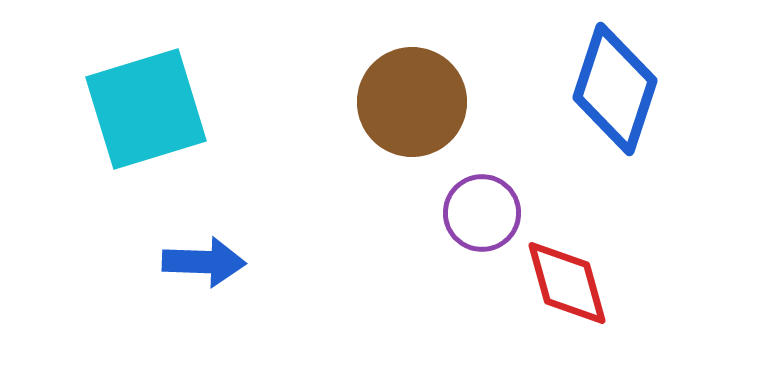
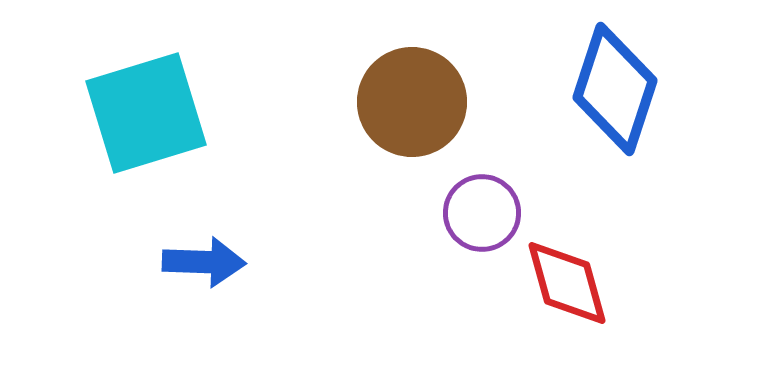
cyan square: moved 4 px down
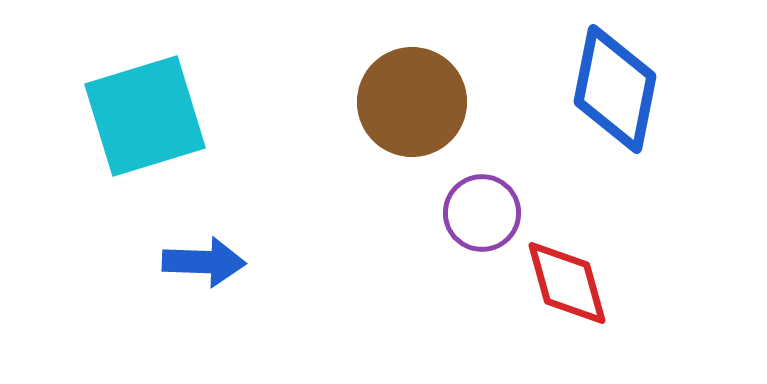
blue diamond: rotated 7 degrees counterclockwise
cyan square: moved 1 px left, 3 px down
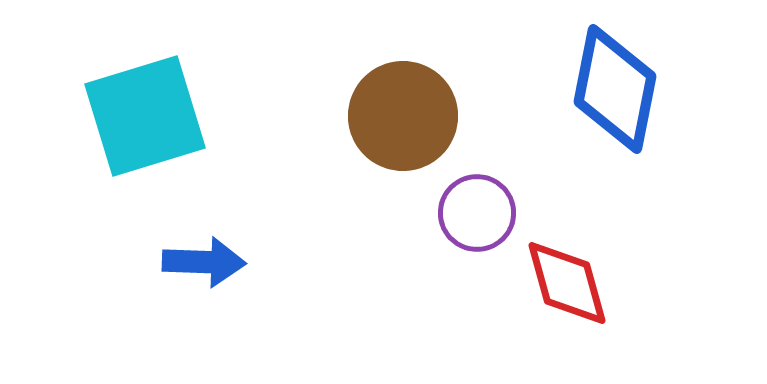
brown circle: moved 9 px left, 14 px down
purple circle: moved 5 px left
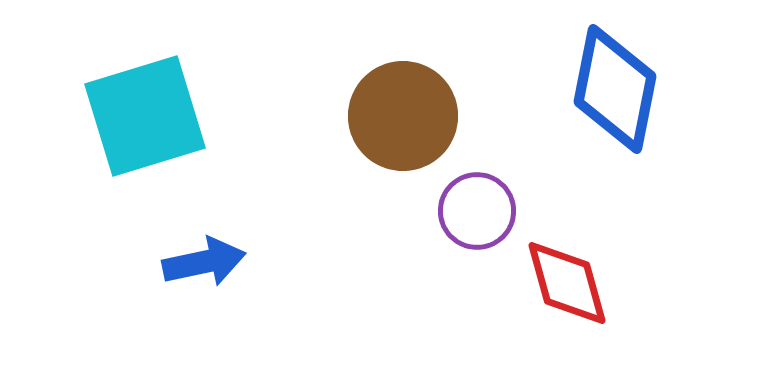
purple circle: moved 2 px up
blue arrow: rotated 14 degrees counterclockwise
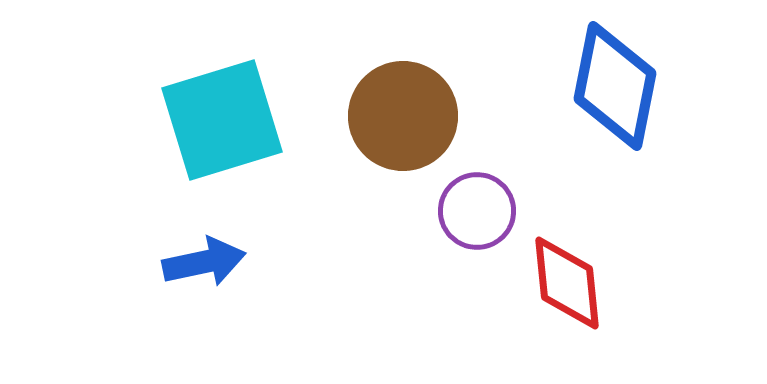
blue diamond: moved 3 px up
cyan square: moved 77 px right, 4 px down
red diamond: rotated 10 degrees clockwise
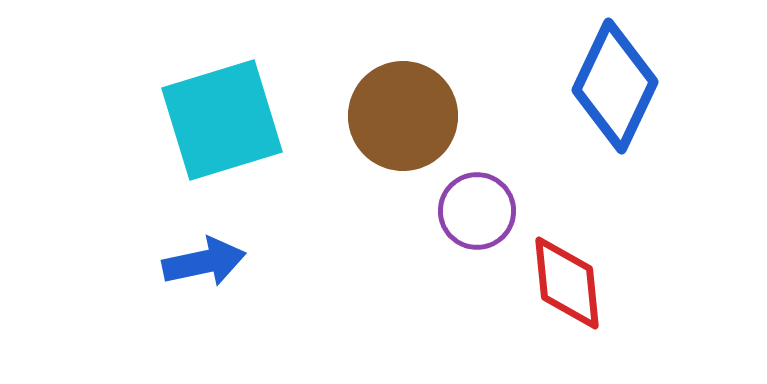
blue diamond: rotated 14 degrees clockwise
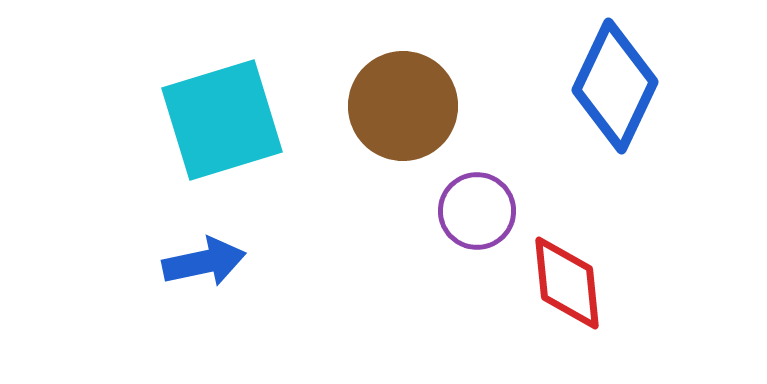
brown circle: moved 10 px up
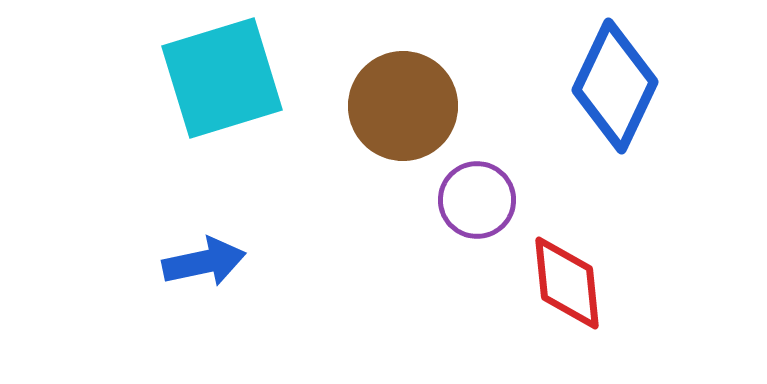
cyan square: moved 42 px up
purple circle: moved 11 px up
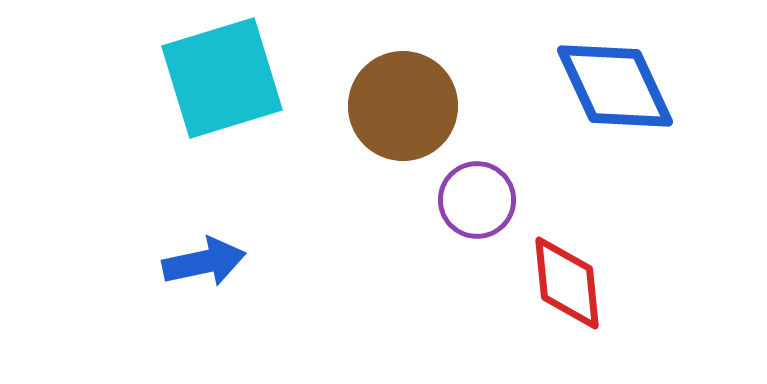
blue diamond: rotated 50 degrees counterclockwise
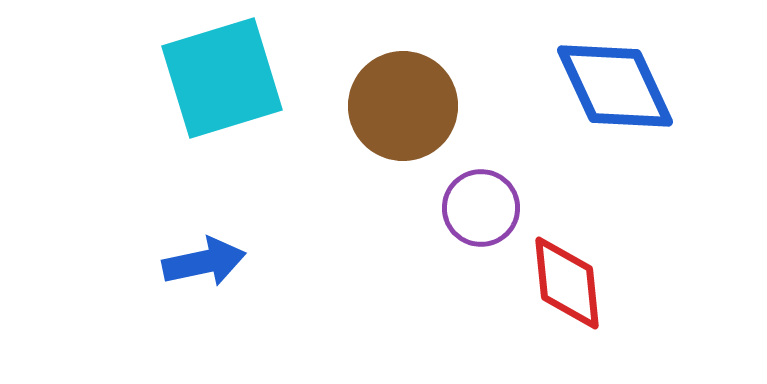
purple circle: moved 4 px right, 8 px down
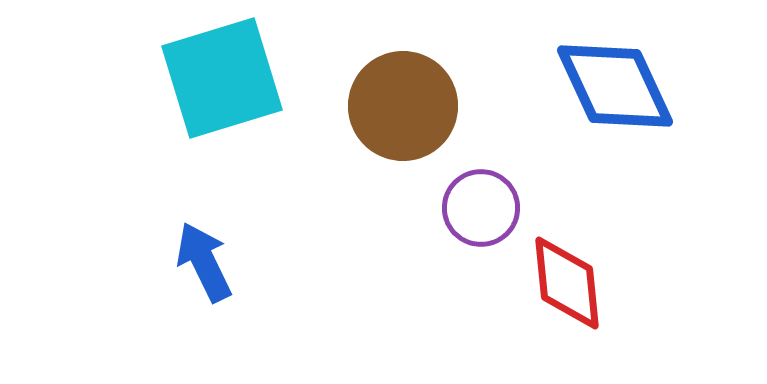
blue arrow: rotated 104 degrees counterclockwise
